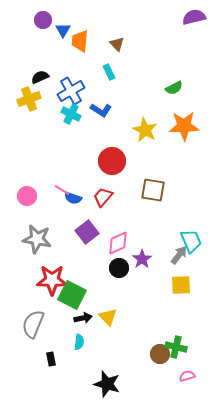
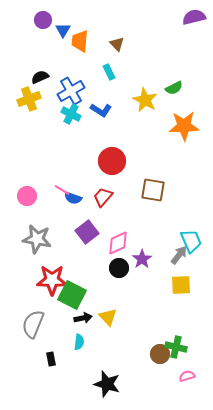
yellow star: moved 30 px up
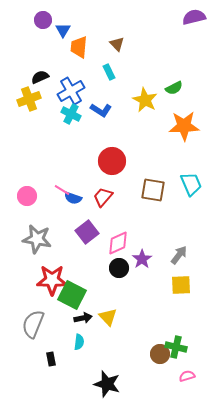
orange trapezoid: moved 1 px left, 6 px down
cyan trapezoid: moved 57 px up
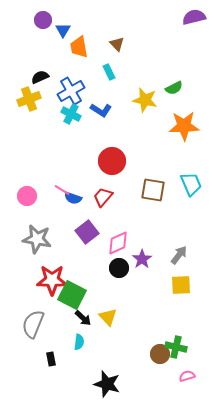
orange trapezoid: rotated 15 degrees counterclockwise
yellow star: rotated 15 degrees counterclockwise
black arrow: rotated 54 degrees clockwise
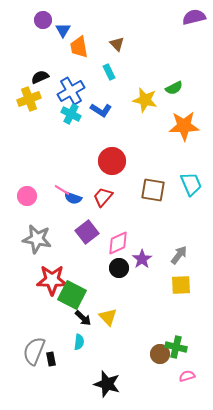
gray semicircle: moved 1 px right, 27 px down
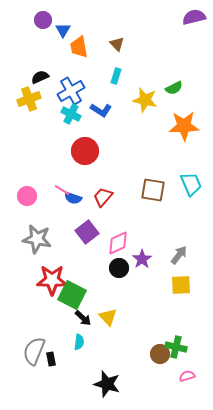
cyan rectangle: moved 7 px right, 4 px down; rotated 42 degrees clockwise
red circle: moved 27 px left, 10 px up
